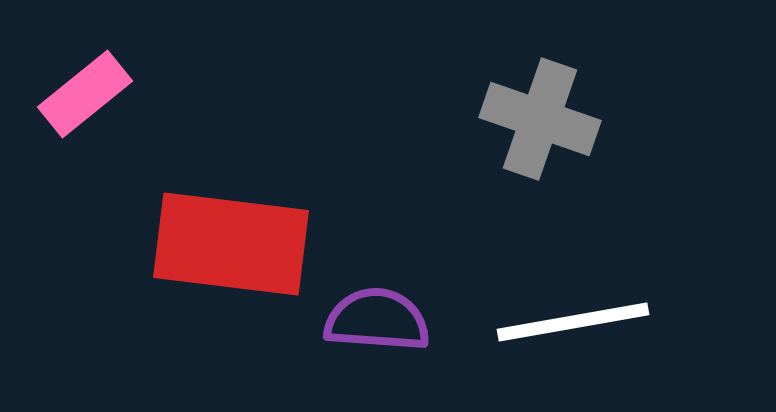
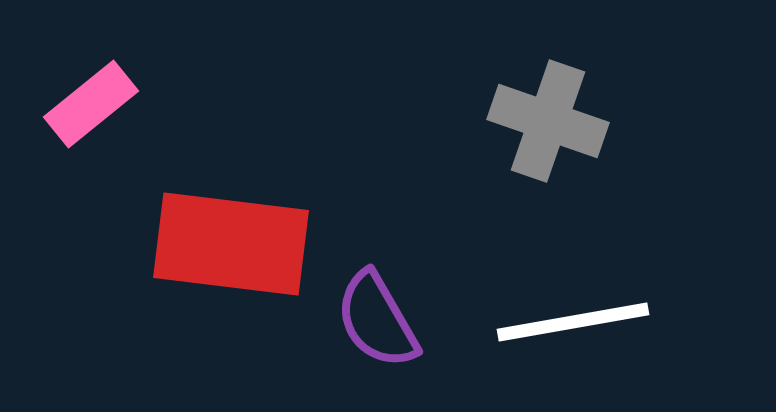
pink rectangle: moved 6 px right, 10 px down
gray cross: moved 8 px right, 2 px down
purple semicircle: rotated 124 degrees counterclockwise
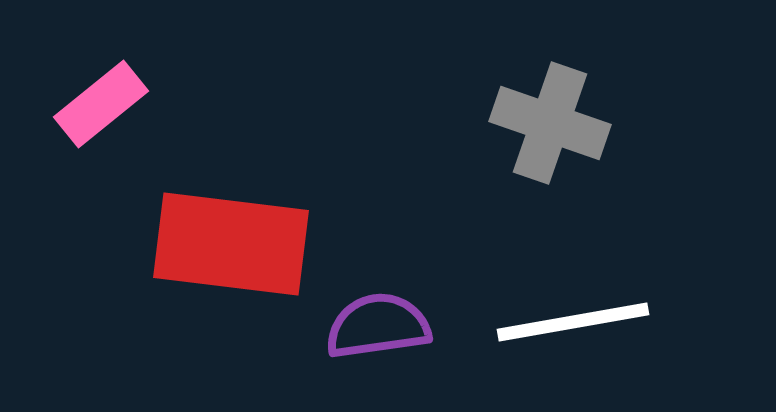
pink rectangle: moved 10 px right
gray cross: moved 2 px right, 2 px down
purple semicircle: moved 1 px right, 6 px down; rotated 112 degrees clockwise
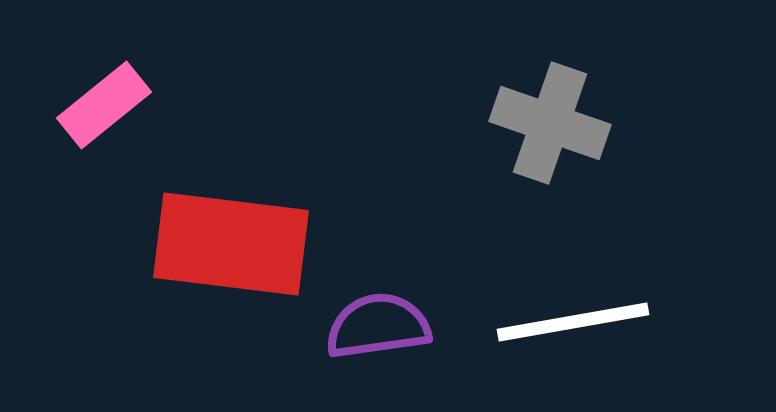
pink rectangle: moved 3 px right, 1 px down
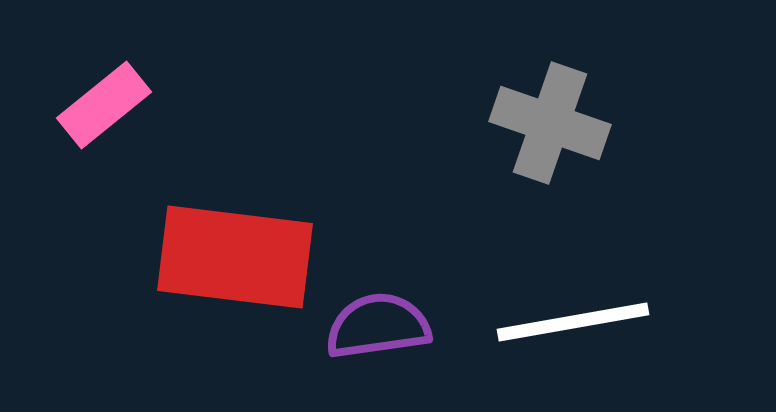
red rectangle: moved 4 px right, 13 px down
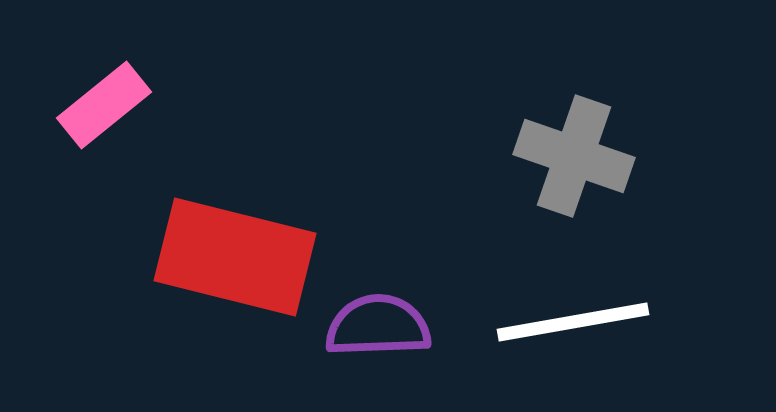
gray cross: moved 24 px right, 33 px down
red rectangle: rotated 7 degrees clockwise
purple semicircle: rotated 6 degrees clockwise
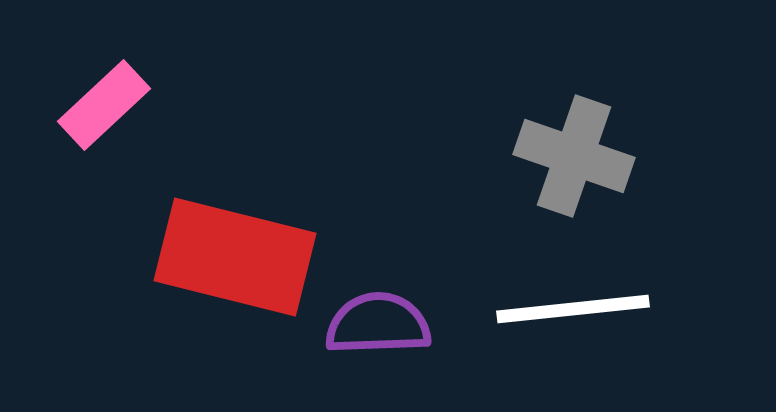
pink rectangle: rotated 4 degrees counterclockwise
white line: moved 13 px up; rotated 4 degrees clockwise
purple semicircle: moved 2 px up
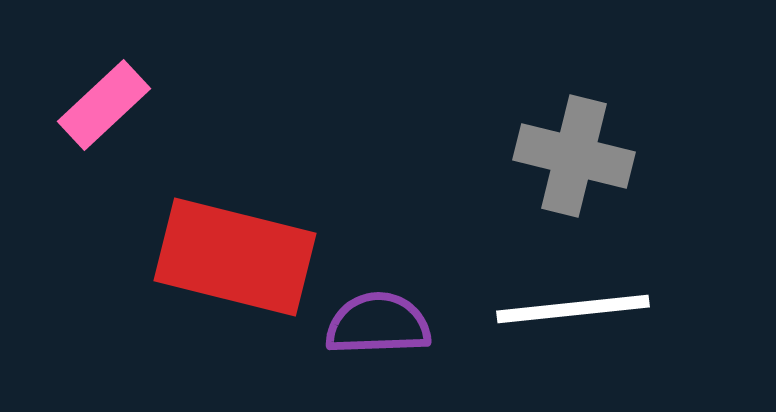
gray cross: rotated 5 degrees counterclockwise
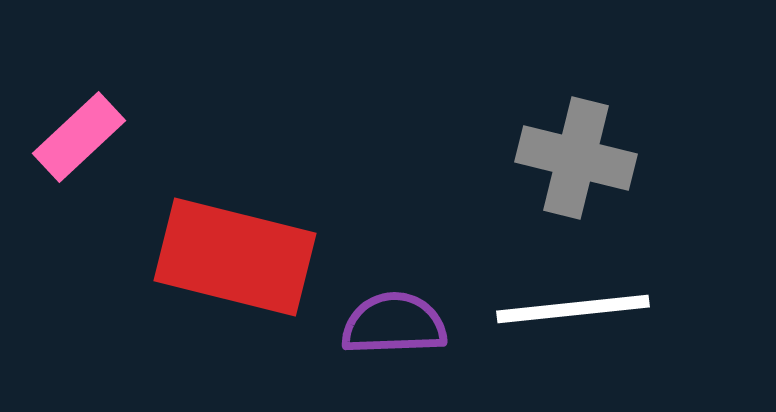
pink rectangle: moved 25 px left, 32 px down
gray cross: moved 2 px right, 2 px down
purple semicircle: moved 16 px right
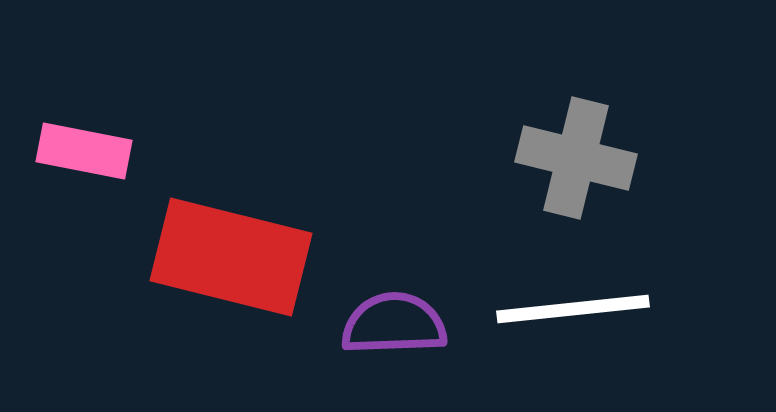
pink rectangle: moved 5 px right, 14 px down; rotated 54 degrees clockwise
red rectangle: moved 4 px left
